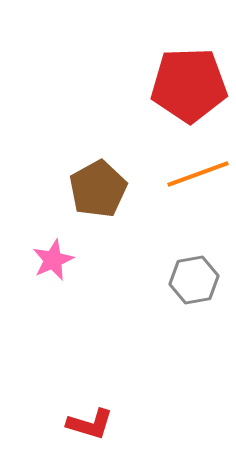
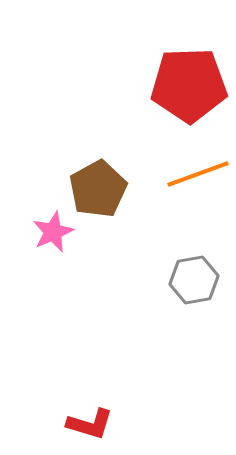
pink star: moved 28 px up
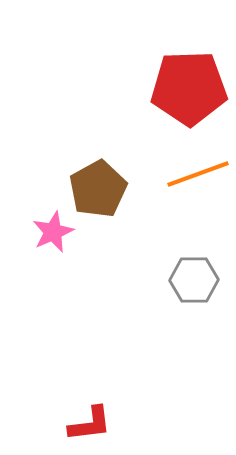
red pentagon: moved 3 px down
gray hexagon: rotated 9 degrees clockwise
red L-shape: rotated 24 degrees counterclockwise
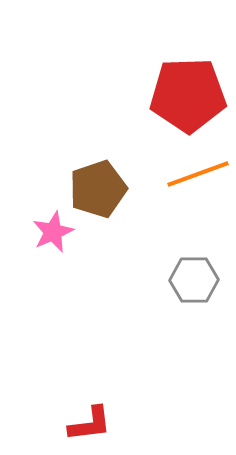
red pentagon: moved 1 px left, 7 px down
brown pentagon: rotated 10 degrees clockwise
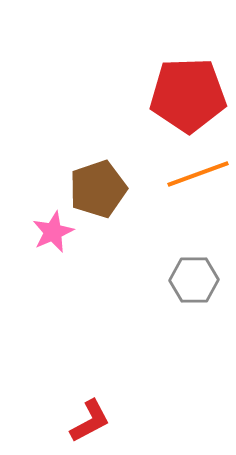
red L-shape: moved 3 px up; rotated 21 degrees counterclockwise
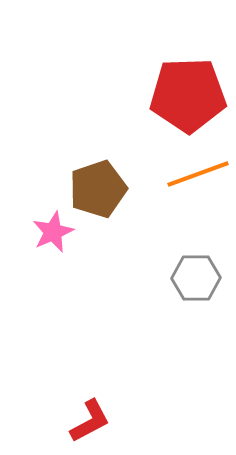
gray hexagon: moved 2 px right, 2 px up
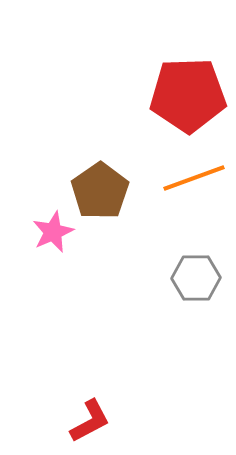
orange line: moved 4 px left, 4 px down
brown pentagon: moved 2 px right, 2 px down; rotated 16 degrees counterclockwise
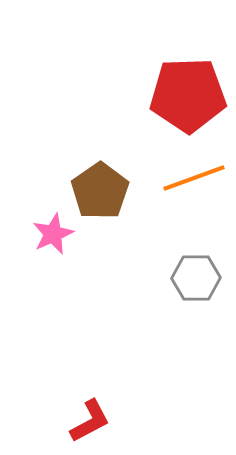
pink star: moved 2 px down
